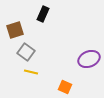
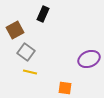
brown square: rotated 12 degrees counterclockwise
yellow line: moved 1 px left
orange square: moved 1 px down; rotated 16 degrees counterclockwise
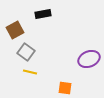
black rectangle: rotated 56 degrees clockwise
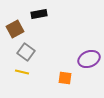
black rectangle: moved 4 px left
brown square: moved 1 px up
yellow line: moved 8 px left
orange square: moved 10 px up
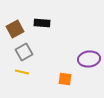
black rectangle: moved 3 px right, 9 px down; rotated 14 degrees clockwise
gray square: moved 2 px left; rotated 24 degrees clockwise
purple ellipse: rotated 15 degrees clockwise
orange square: moved 1 px down
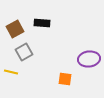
yellow line: moved 11 px left
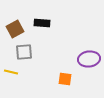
gray square: rotated 24 degrees clockwise
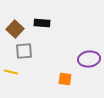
brown square: rotated 18 degrees counterclockwise
gray square: moved 1 px up
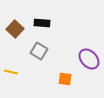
gray square: moved 15 px right; rotated 36 degrees clockwise
purple ellipse: rotated 55 degrees clockwise
